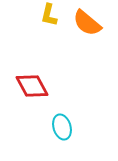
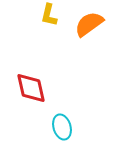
orange semicircle: moved 2 px right, 1 px down; rotated 104 degrees clockwise
red diamond: moved 1 px left, 2 px down; rotated 16 degrees clockwise
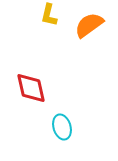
orange semicircle: moved 1 px down
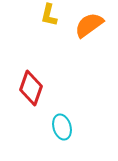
red diamond: rotated 32 degrees clockwise
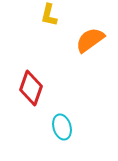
orange semicircle: moved 1 px right, 15 px down
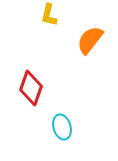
orange semicircle: rotated 16 degrees counterclockwise
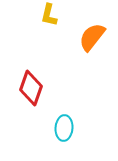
orange semicircle: moved 2 px right, 3 px up
cyan ellipse: moved 2 px right, 1 px down; rotated 20 degrees clockwise
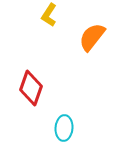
yellow L-shape: rotated 20 degrees clockwise
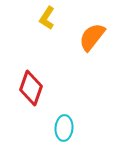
yellow L-shape: moved 2 px left, 3 px down
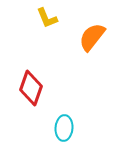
yellow L-shape: rotated 55 degrees counterclockwise
